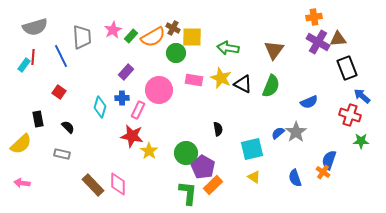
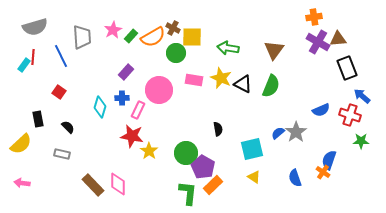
blue semicircle at (309, 102): moved 12 px right, 8 px down
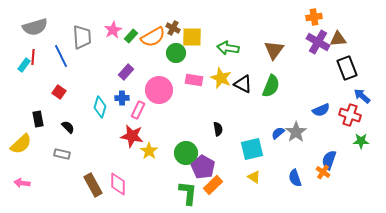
brown rectangle at (93, 185): rotated 15 degrees clockwise
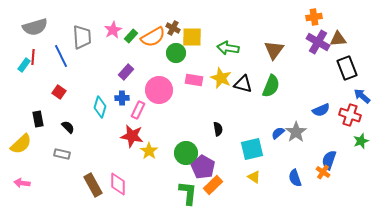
black triangle at (243, 84): rotated 12 degrees counterclockwise
green star at (361, 141): rotated 21 degrees counterclockwise
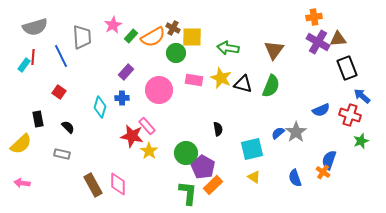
pink star at (113, 30): moved 5 px up
pink rectangle at (138, 110): moved 9 px right, 16 px down; rotated 66 degrees counterclockwise
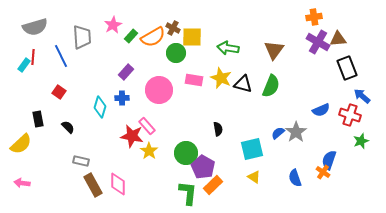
gray rectangle at (62, 154): moved 19 px right, 7 px down
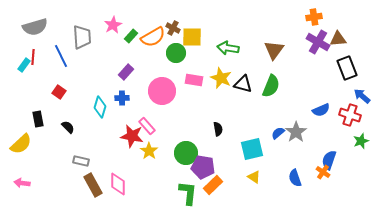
pink circle at (159, 90): moved 3 px right, 1 px down
purple pentagon at (203, 167): rotated 20 degrees counterclockwise
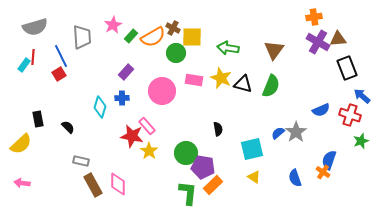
red square at (59, 92): moved 18 px up; rotated 24 degrees clockwise
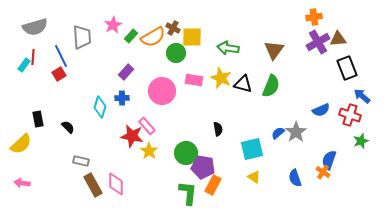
purple cross at (318, 42): rotated 30 degrees clockwise
pink diamond at (118, 184): moved 2 px left
orange rectangle at (213, 185): rotated 18 degrees counterclockwise
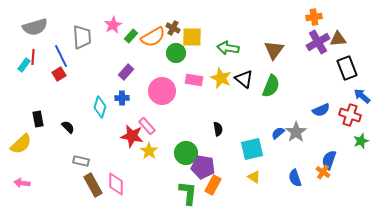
black triangle at (243, 84): moved 1 px right, 5 px up; rotated 24 degrees clockwise
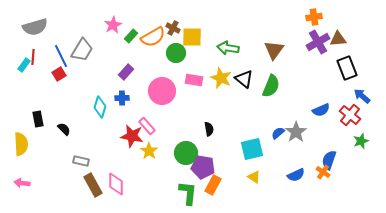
gray trapezoid at (82, 37): moved 13 px down; rotated 35 degrees clockwise
red cross at (350, 115): rotated 20 degrees clockwise
black semicircle at (68, 127): moved 4 px left, 2 px down
black semicircle at (218, 129): moved 9 px left
yellow semicircle at (21, 144): rotated 50 degrees counterclockwise
blue semicircle at (295, 178): moved 1 px right, 3 px up; rotated 96 degrees counterclockwise
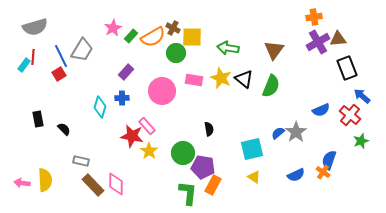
pink star at (113, 25): moved 3 px down
yellow semicircle at (21, 144): moved 24 px right, 36 px down
green circle at (186, 153): moved 3 px left
brown rectangle at (93, 185): rotated 15 degrees counterclockwise
